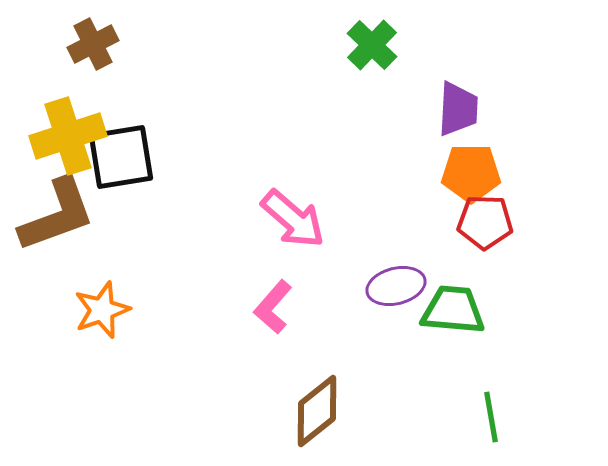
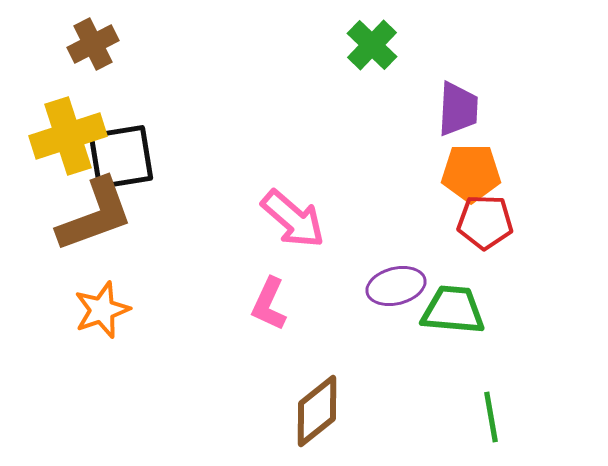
brown L-shape: moved 38 px right
pink L-shape: moved 4 px left, 3 px up; rotated 16 degrees counterclockwise
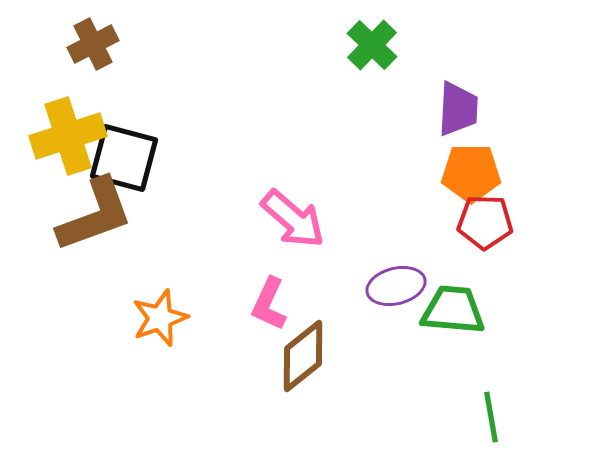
black square: moved 3 px right, 1 px down; rotated 24 degrees clockwise
orange star: moved 58 px right, 8 px down
brown diamond: moved 14 px left, 55 px up
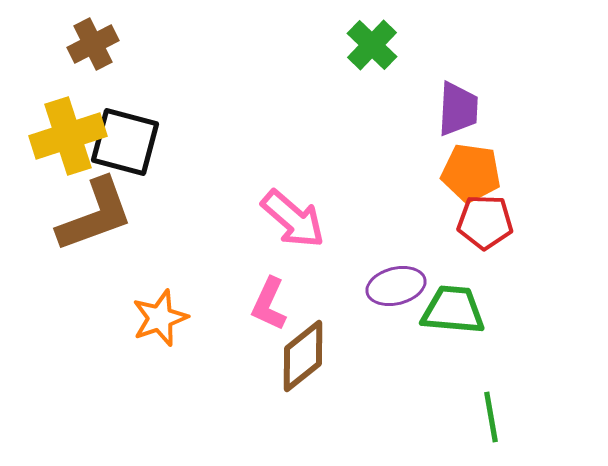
black square: moved 1 px right, 16 px up
orange pentagon: rotated 8 degrees clockwise
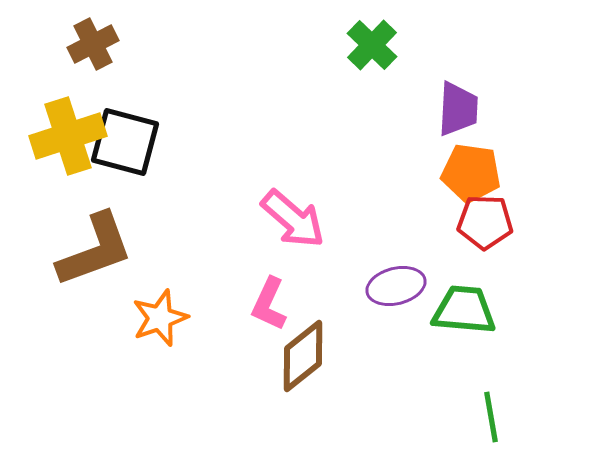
brown L-shape: moved 35 px down
green trapezoid: moved 11 px right
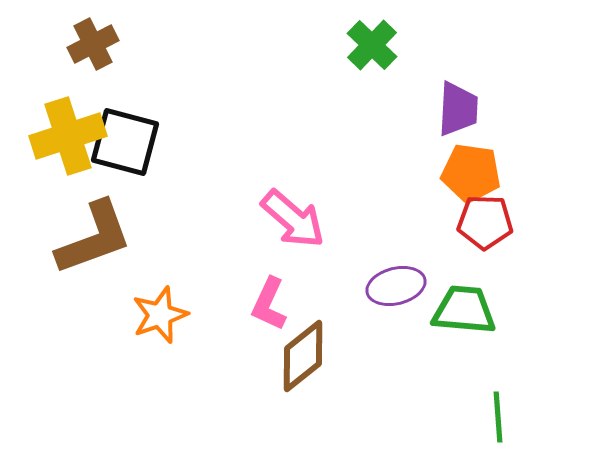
brown L-shape: moved 1 px left, 12 px up
orange star: moved 3 px up
green line: moved 7 px right; rotated 6 degrees clockwise
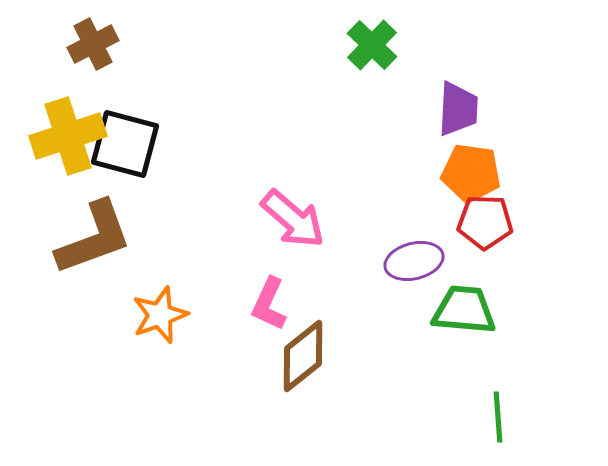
black square: moved 2 px down
purple ellipse: moved 18 px right, 25 px up
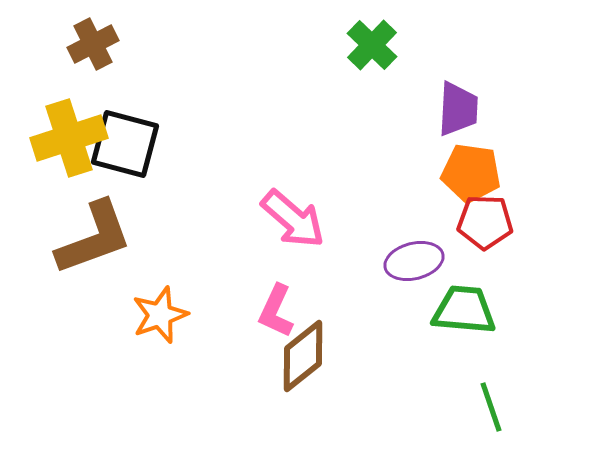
yellow cross: moved 1 px right, 2 px down
pink L-shape: moved 7 px right, 7 px down
green line: moved 7 px left, 10 px up; rotated 15 degrees counterclockwise
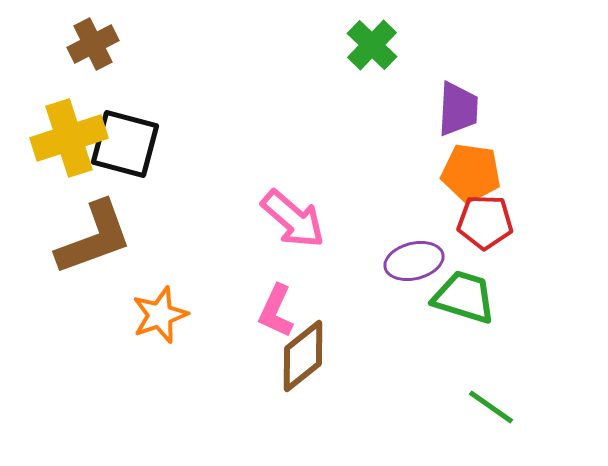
green trapezoid: moved 13 px up; rotated 12 degrees clockwise
green line: rotated 36 degrees counterclockwise
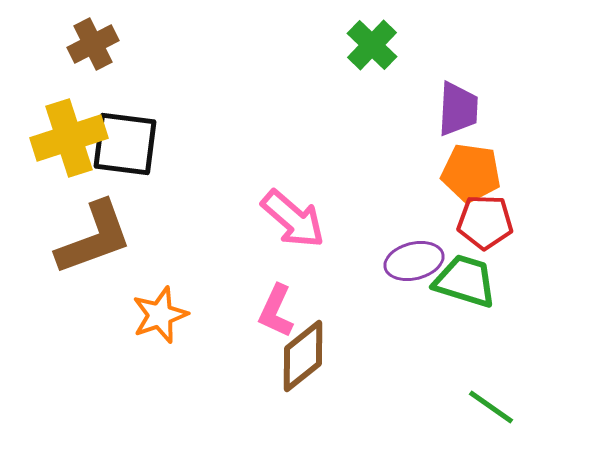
black square: rotated 8 degrees counterclockwise
green trapezoid: moved 1 px right, 16 px up
